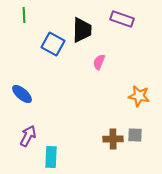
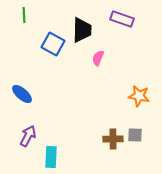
pink semicircle: moved 1 px left, 4 px up
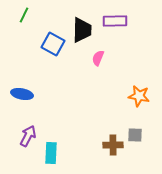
green line: rotated 28 degrees clockwise
purple rectangle: moved 7 px left, 2 px down; rotated 20 degrees counterclockwise
blue ellipse: rotated 30 degrees counterclockwise
brown cross: moved 6 px down
cyan rectangle: moved 4 px up
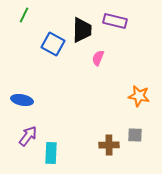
purple rectangle: rotated 15 degrees clockwise
blue ellipse: moved 6 px down
purple arrow: rotated 10 degrees clockwise
brown cross: moved 4 px left
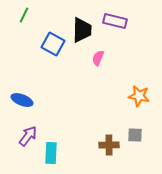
blue ellipse: rotated 10 degrees clockwise
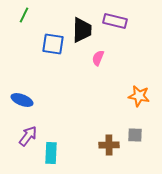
blue square: rotated 20 degrees counterclockwise
